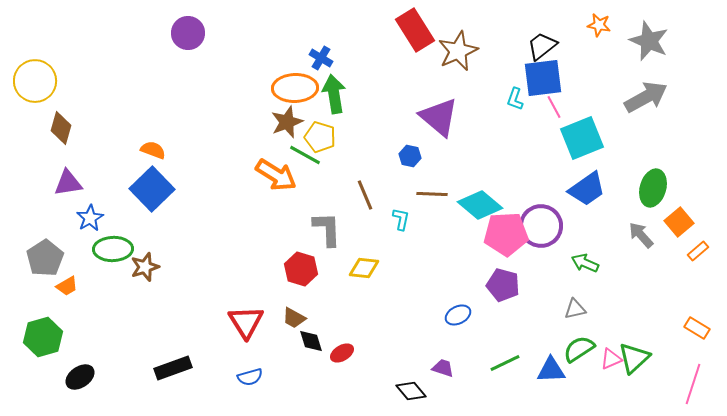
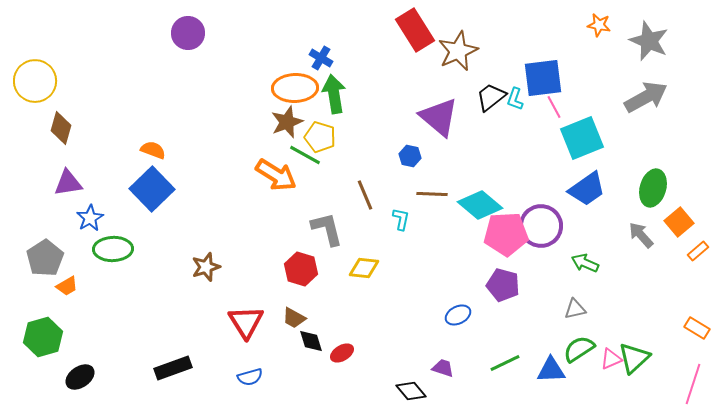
black trapezoid at (542, 46): moved 51 px left, 51 px down
gray L-shape at (327, 229): rotated 12 degrees counterclockwise
brown star at (145, 267): moved 61 px right
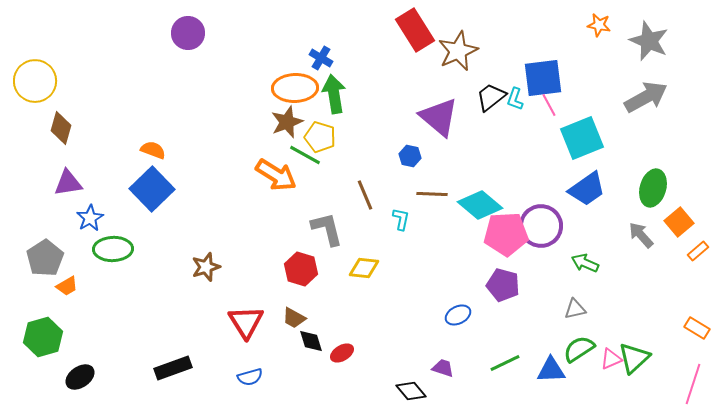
pink line at (554, 107): moved 5 px left, 2 px up
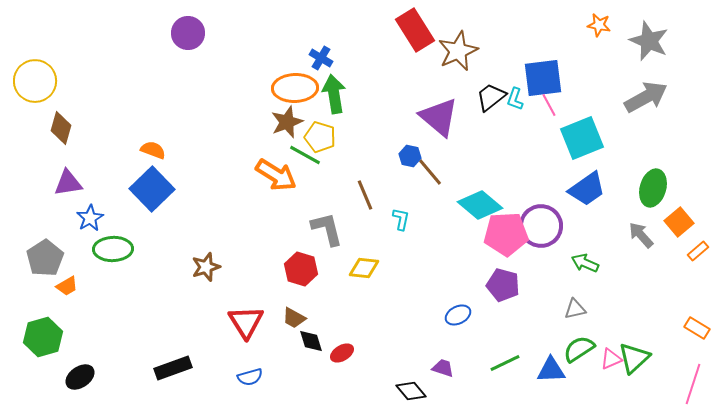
brown line at (432, 194): moved 2 px left, 22 px up; rotated 48 degrees clockwise
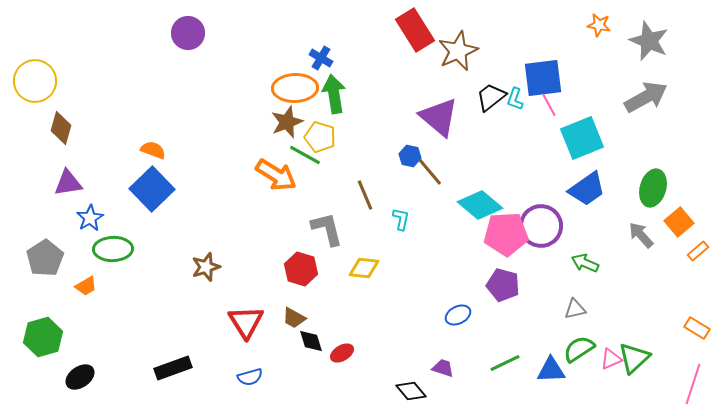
orange trapezoid at (67, 286): moved 19 px right
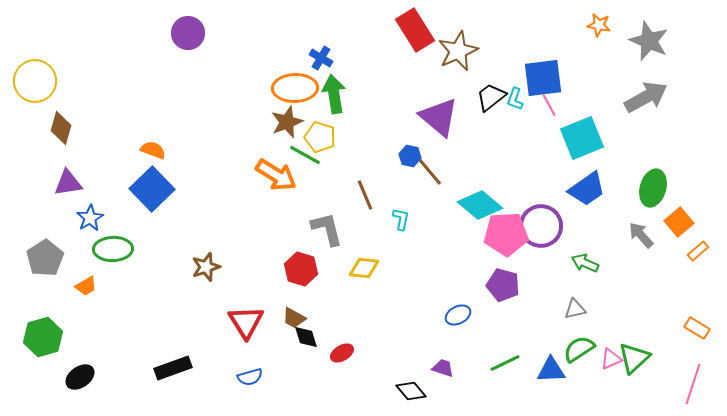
black diamond at (311, 341): moved 5 px left, 4 px up
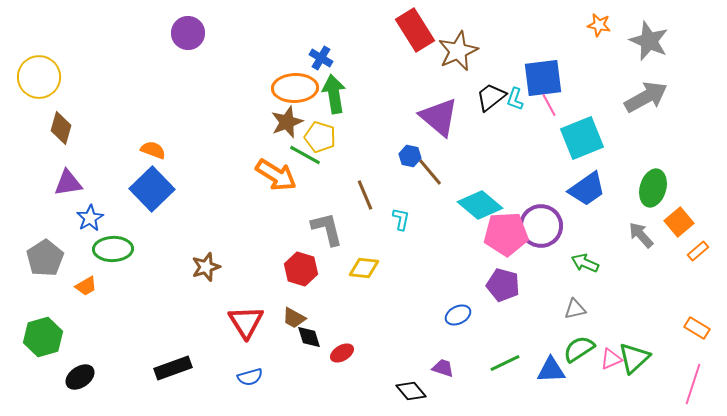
yellow circle at (35, 81): moved 4 px right, 4 px up
black diamond at (306, 337): moved 3 px right
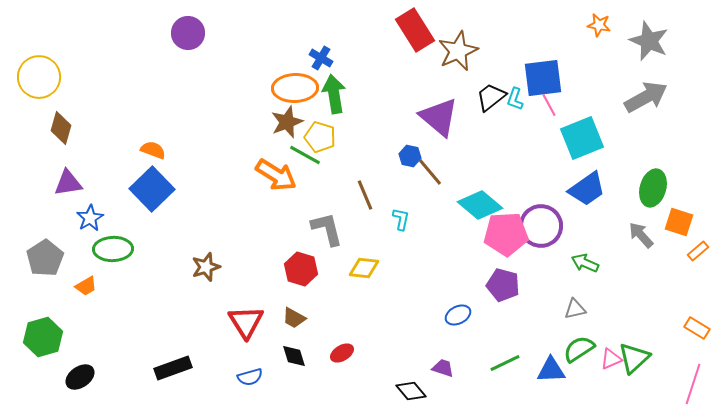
orange square at (679, 222): rotated 32 degrees counterclockwise
black diamond at (309, 337): moved 15 px left, 19 px down
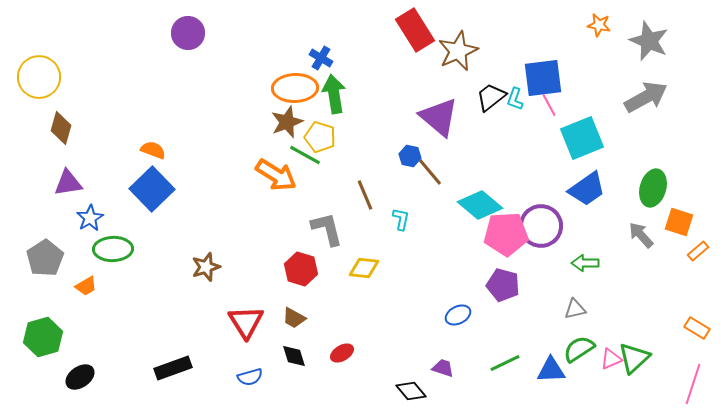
green arrow at (585, 263): rotated 24 degrees counterclockwise
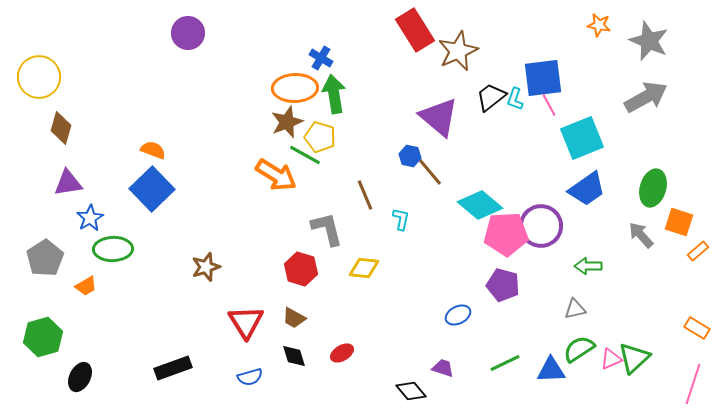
green arrow at (585, 263): moved 3 px right, 3 px down
black ellipse at (80, 377): rotated 28 degrees counterclockwise
